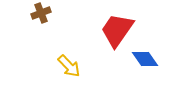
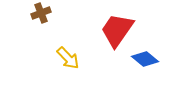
blue diamond: rotated 16 degrees counterclockwise
yellow arrow: moved 1 px left, 8 px up
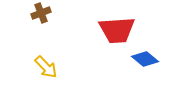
red trapezoid: rotated 129 degrees counterclockwise
yellow arrow: moved 22 px left, 9 px down
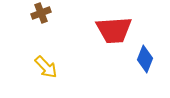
red trapezoid: moved 3 px left
blue diamond: rotated 72 degrees clockwise
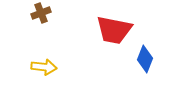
red trapezoid: rotated 15 degrees clockwise
yellow arrow: moved 2 px left; rotated 40 degrees counterclockwise
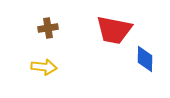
brown cross: moved 7 px right, 15 px down; rotated 12 degrees clockwise
blue diamond: rotated 20 degrees counterclockwise
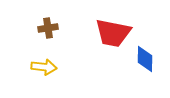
red trapezoid: moved 1 px left, 3 px down
